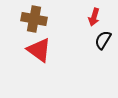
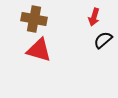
black semicircle: rotated 18 degrees clockwise
red triangle: rotated 20 degrees counterclockwise
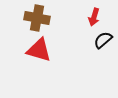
brown cross: moved 3 px right, 1 px up
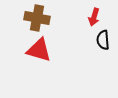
black semicircle: rotated 54 degrees counterclockwise
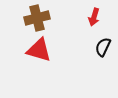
brown cross: rotated 25 degrees counterclockwise
black semicircle: moved 7 px down; rotated 30 degrees clockwise
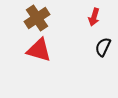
brown cross: rotated 20 degrees counterclockwise
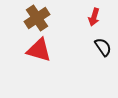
black semicircle: rotated 120 degrees clockwise
